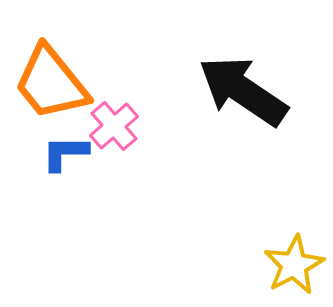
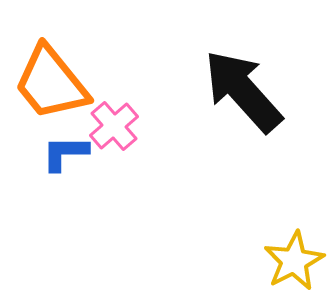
black arrow: rotated 14 degrees clockwise
yellow star: moved 4 px up
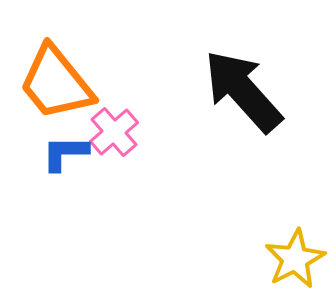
orange trapezoid: moved 5 px right
pink cross: moved 6 px down
yellow star: moved 1 px right, 2 px up
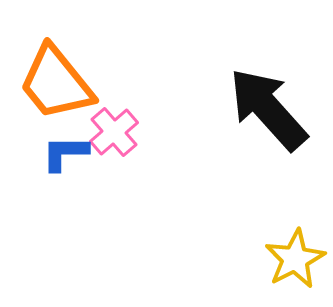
black arrow: moved 25 px right, 18 px down
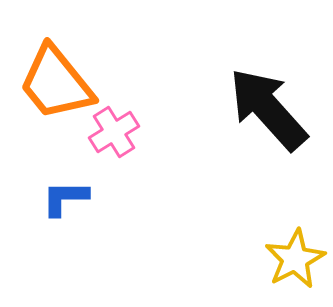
pink cross: rotated 9 degrees clockwise
blue L-shape: moved 45 px down
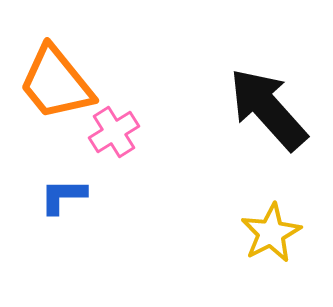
blue L-shape: moved 2 px left, 2 px up
yellow star: moved 24 px left, 26 px up
